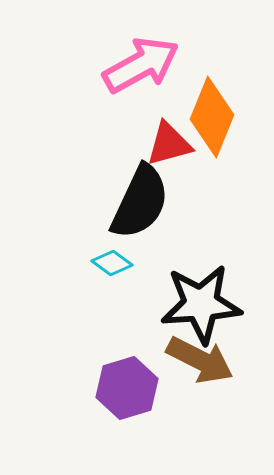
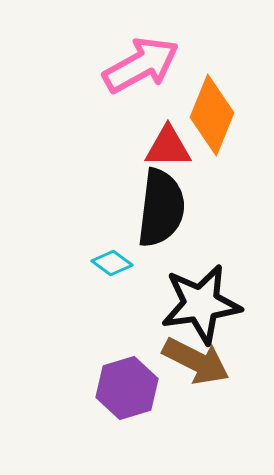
orange diamond: moved 2 px up
red triangle: moved 1 px left, 3 px down; rotated 15 degrees clockwise
black semicircle: moved 21 px right, 6 px down; rotated 18 degrees counterclockwise
black star: rotated 4 degrees counterclockwise
brown arrow: moved 4 px left, 1 px down
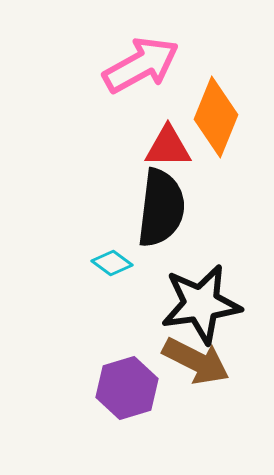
orange diamond: moved 4 px right, 2 px down
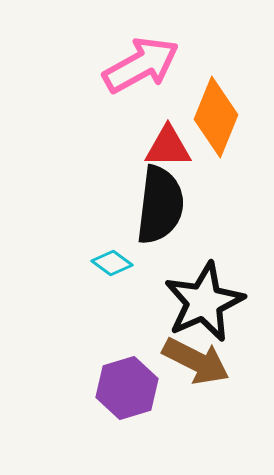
black semicircle: moved 1 px left, 3 px up
black star: moved 3 px right, 2 px up; rotated 16 degrees counterclockwise
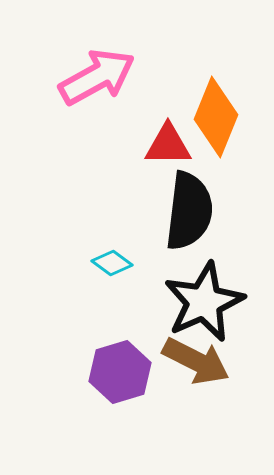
pink arrow: moved 44 px left, 12 px down
red triangle: moved 2 px up
black semicircle: moved 29 px right, 6 px down
purple hexagon: moved 7 px left, 16 px up
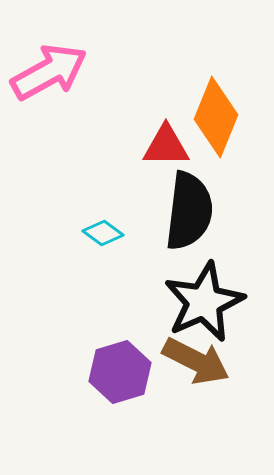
pink arrow: moved 48 px left, 5 px up
red triangle: moved 2 px left, 1 px down
cyan diamond: moved 9 px left, 30 px up
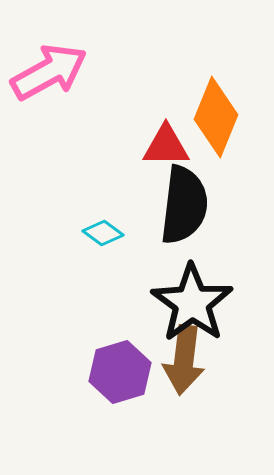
black semicircle: moved 5 px left, 6 px up
black star: moved 12 px left, 1 px down; rotated 12 degrees counterclockwise
brown arrow: moved 12 px left, 1 px up; rotated 70 degrees clockwise
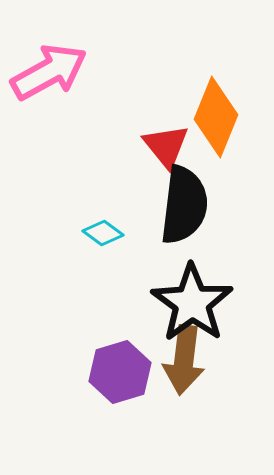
red triangle: rotated 51 degrees clockwise
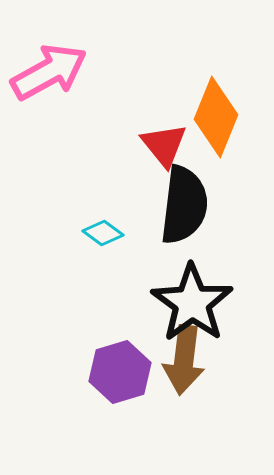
red triangle: moved 2 px left, 1 px up
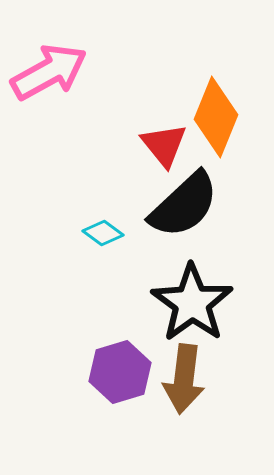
black semicircle: rotated 40 degrees clockwise
brown arrow: moved 19 px down
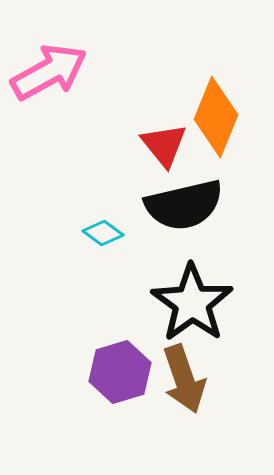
black semicircle: rotated 30 degrees clockwise
brown arrow: rotated 26 degrees counterclockwise
